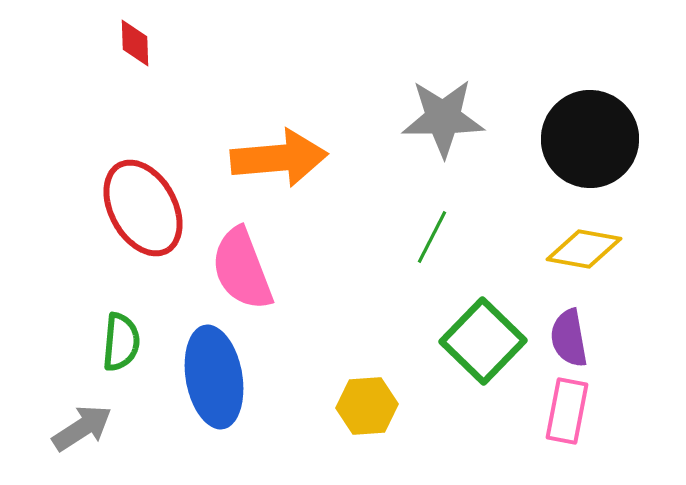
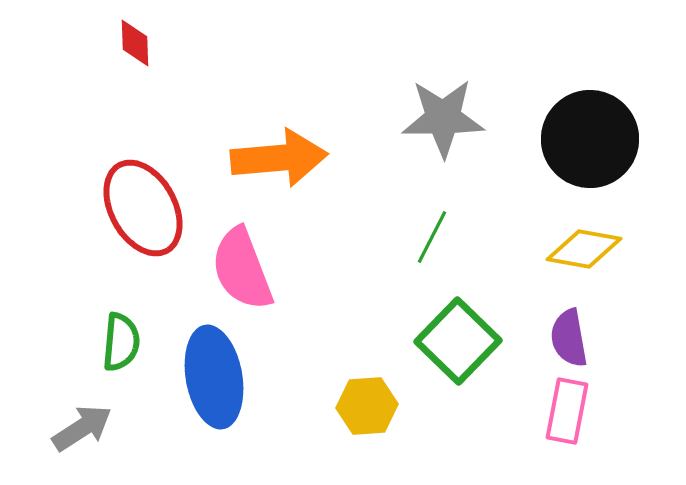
green square: moved 25 px left
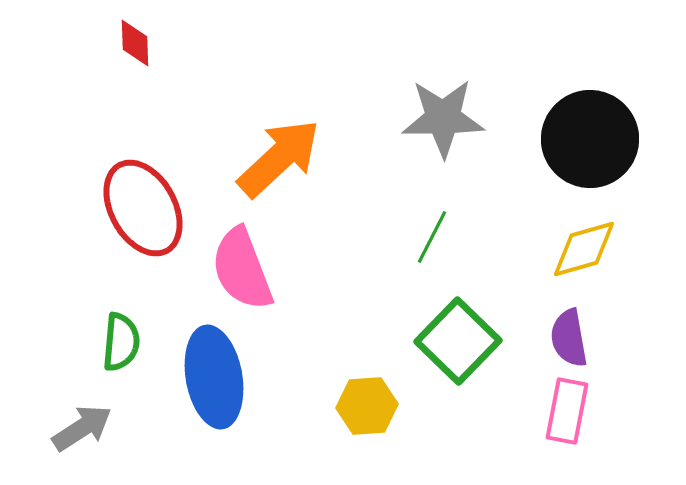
orange arrow: rotated 38 degrees counterclockwise
yellow diamond: rotated 26 degrees counterclockwise
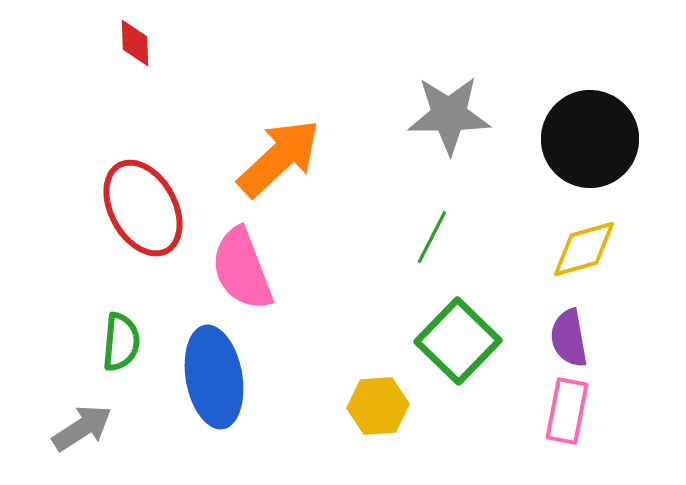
gray star: moved 6 px right, 3 px up
yellow hexagon: moved 11 px right
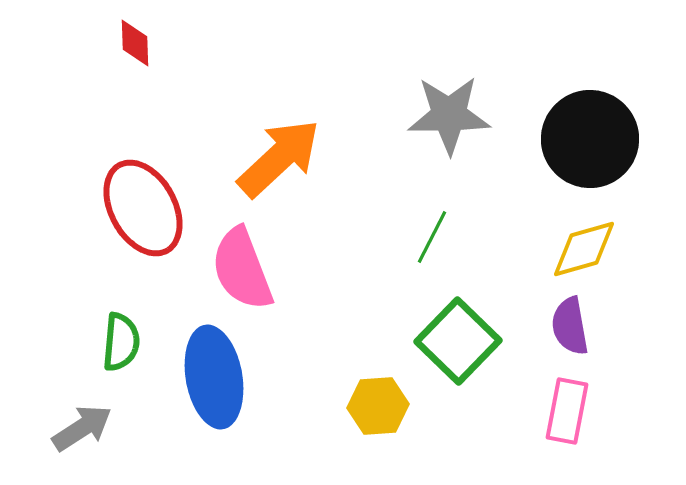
purple semicircle: moved 1 px right, 12 px up
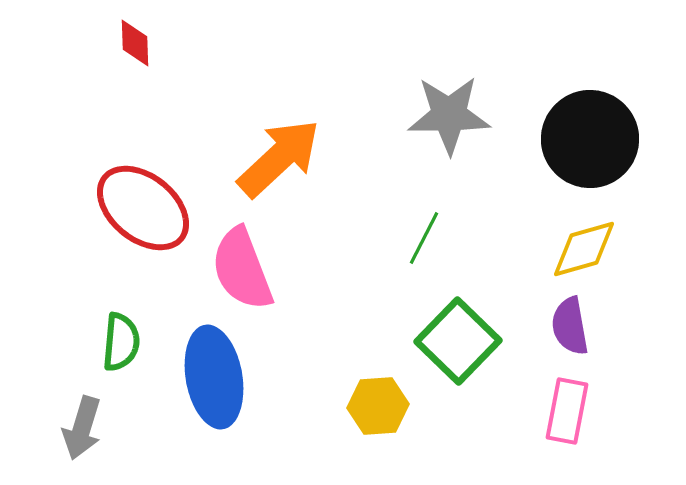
red ellipse: rotated 22 degrees counterclockwise
green line: moved 8 px left, 1 px down
gray arrow: rotated 140 degrees clockwise
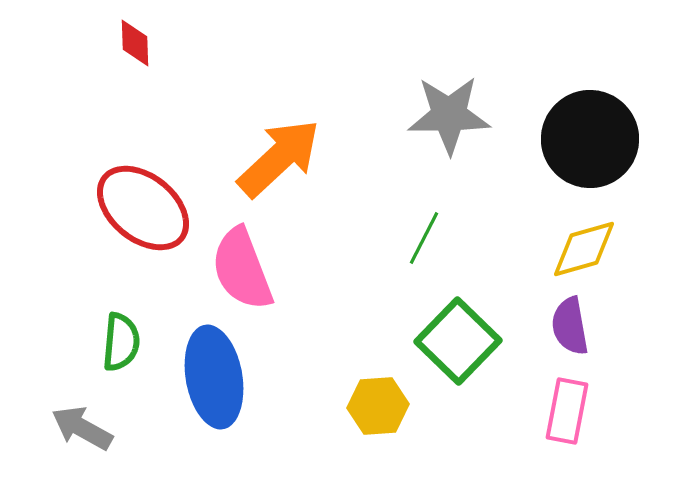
gray arrow: rotated 102 degrees clockwise
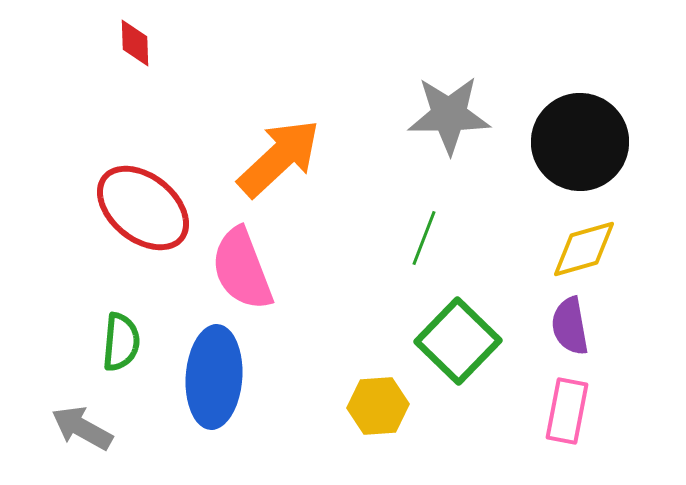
black circle: moved 10 px left, 3 px down
green line: rotated 6 degrees counterclockwise
blue ellipse: rotated 14 degrees clockwise
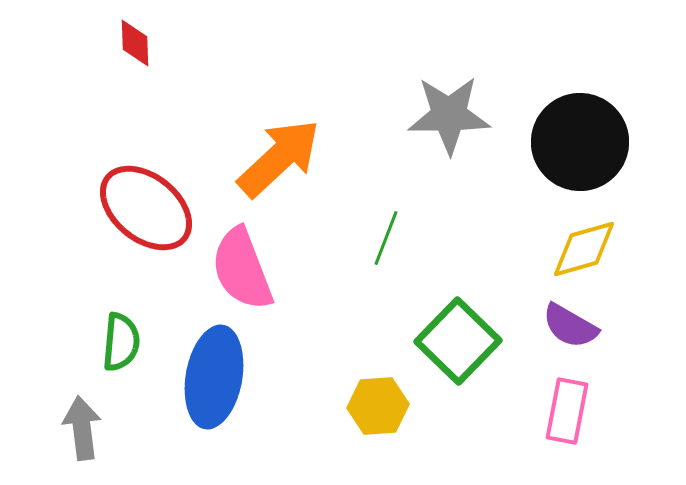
red ellipse: moved 3 px right
green line: moved 38 px left
purple semicircle: rotated 50 degrees counterclockwise
blue ellipse: rotated 6 degrees clockwise
gray arrow: rotated 54 degrees clockwise
